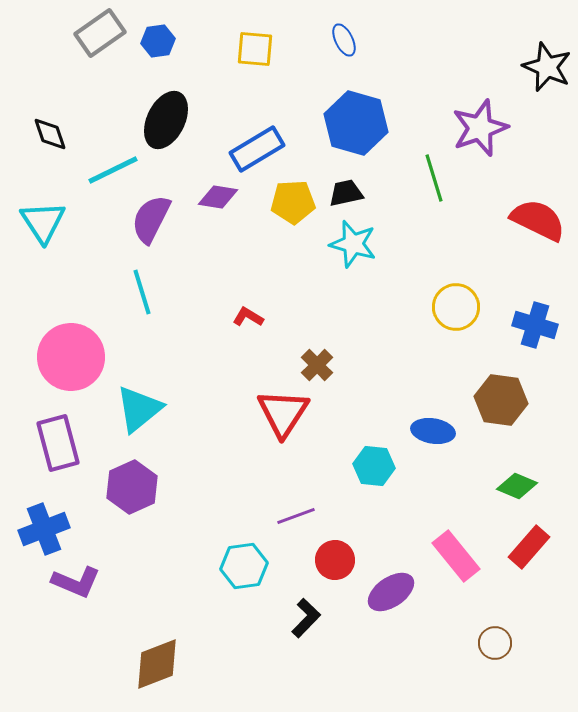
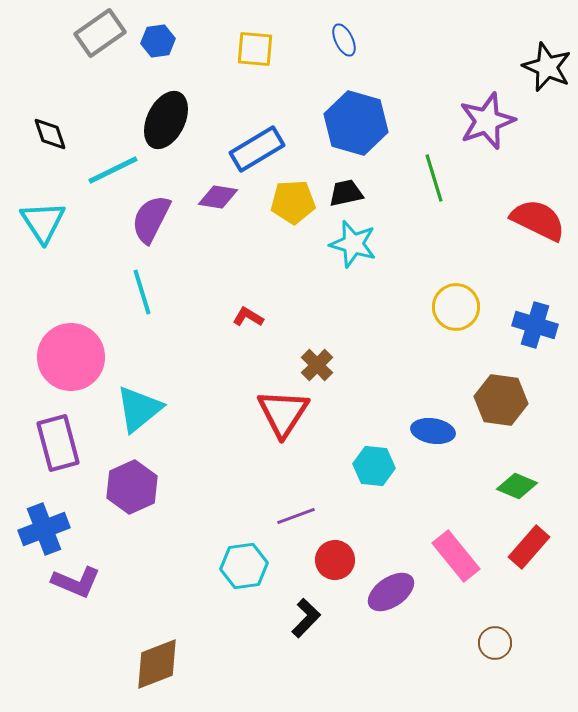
purple star at (480, 128): moved 7 px right, 7 px up
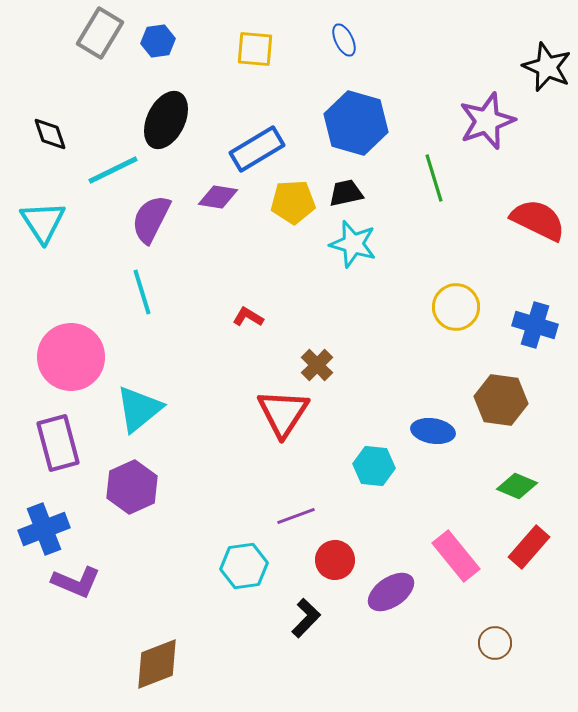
gray rectangle at (100, 33): rotated 24 degrees counterclockwise
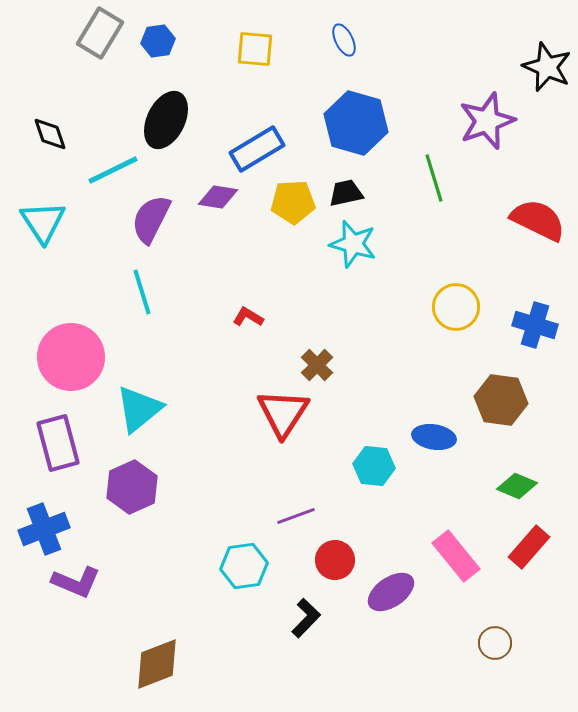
blue ellipse at (433, 431): moved 1 px right, 6 px down
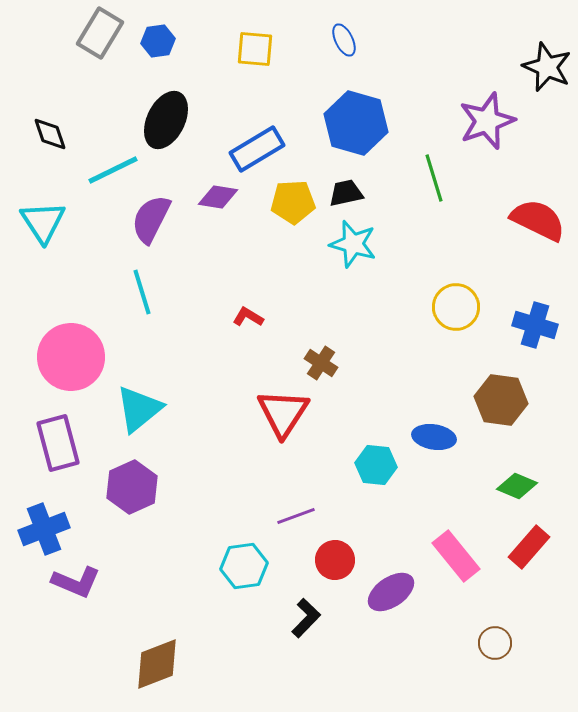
brown cross at (317, 365): moved 4 px right, 2 px up; rotated 12 degrees counterclockwise
cyan hexagon at (374, 466): moved 2 px right, 1 px up
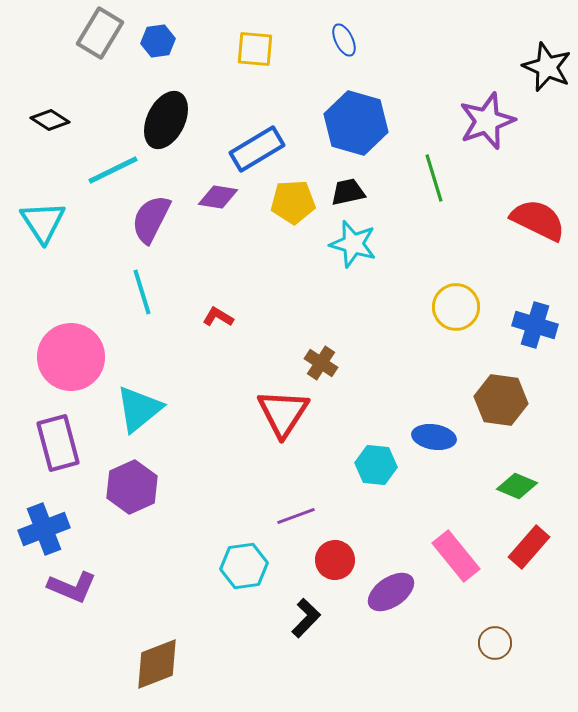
black diamond at (50, 134): moved 14 px up; rotated 39 degrees counterclockwise
black trapezoid at (346, 193): moved 2 px right, 1 px up
red L-shape at (248, 317): moved 30 px left
purple L-shape at (76, 582): moved 4 px left, 5 px down
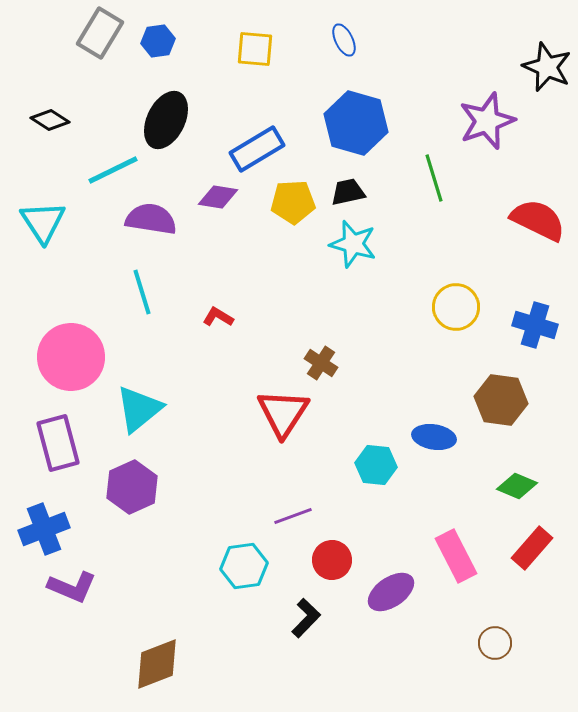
purple semicircle at (151, 219): rotated 72 degrees clockwise
purple line at (296, 516): moved 3 px left
red rectangle at (529, 547): moved 3 px right, 1 px down
pink rectangle at (456, 556): rotated 12 degrees clockwise
red circle at (335, 560): moved 3 px left
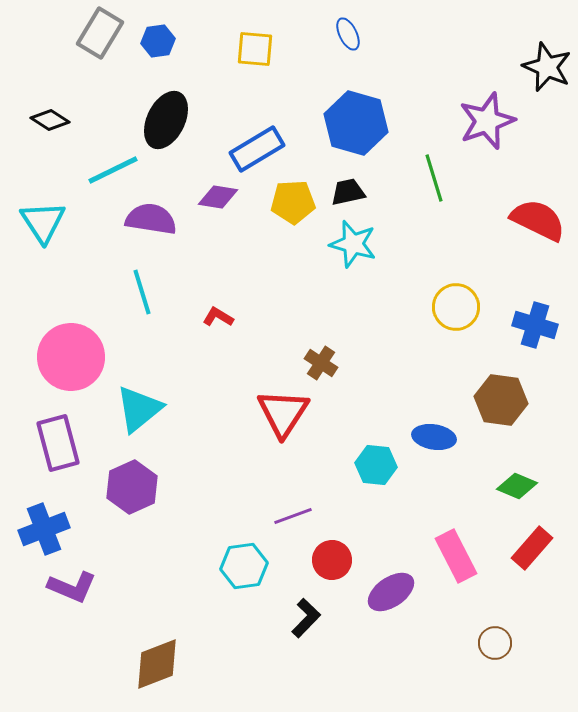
blue ellipse at (344, 40): moved 4 px right, 6 px up
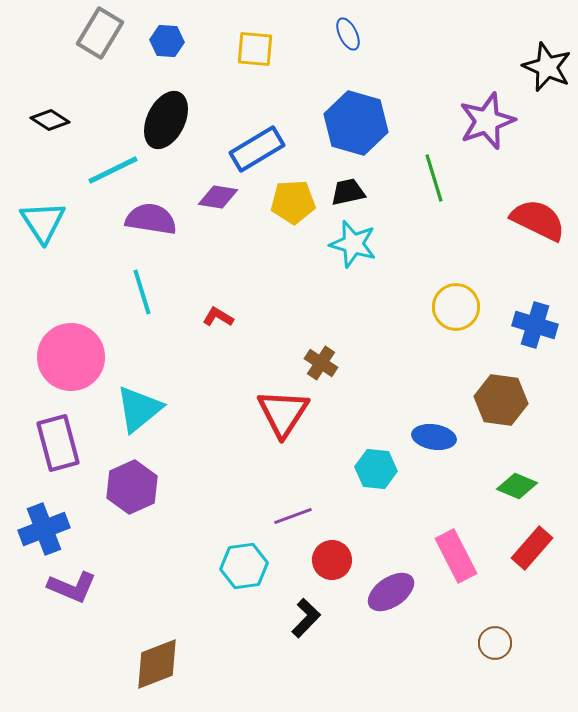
blue hexagon at (158, 41): moved 9 px right; rotated 12 degrees clockwise
cyan hexagon at (376, 465): moved 4 px down
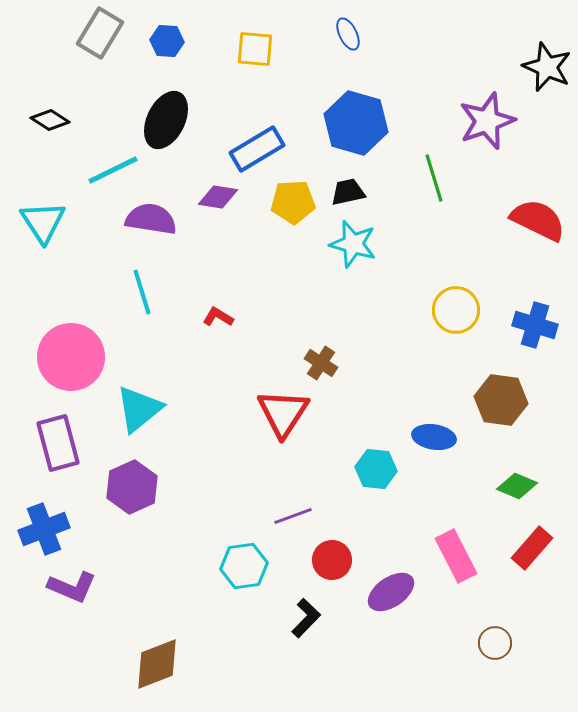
yellow circle at (456, 307): moved 3 px down
